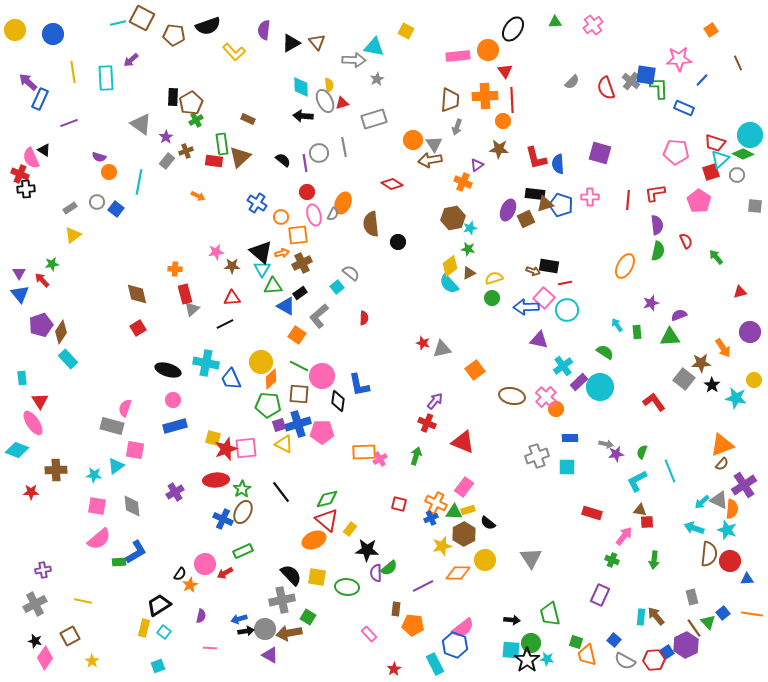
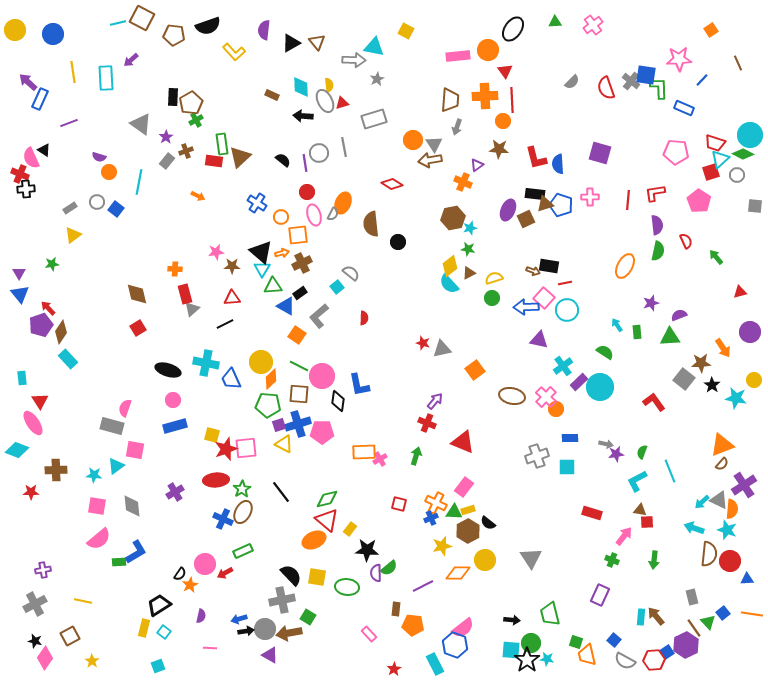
brown rectangle at (248, 119): moved 24 px right, 24 px up
red arrow at (42, 280): moved 6 px right, 28 px down
yellow square at (213, 438): moved 1 px left, 3 px up
brown hexagon at (464, 534): moved 4 px right, 3 px up
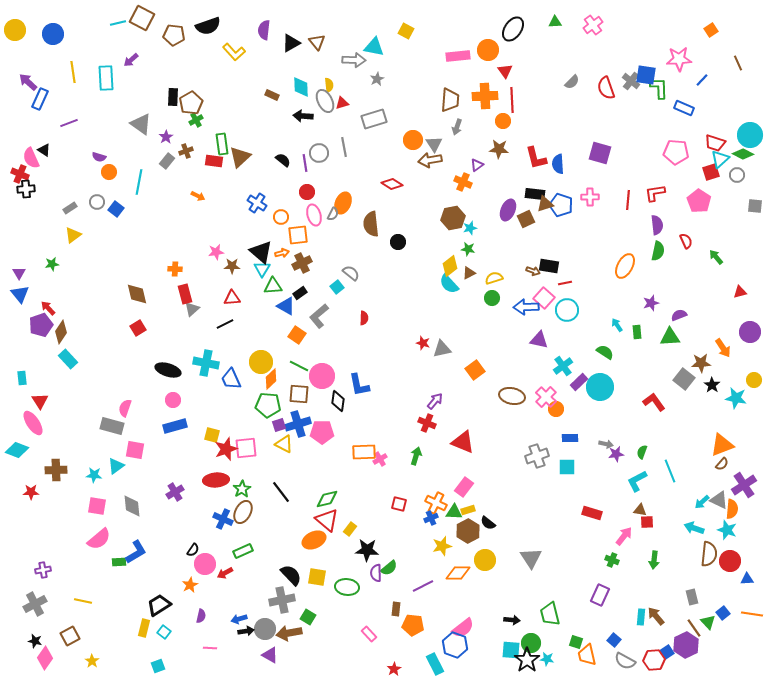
black semicircle at (180, 574): moved 13 px right, 24 px up
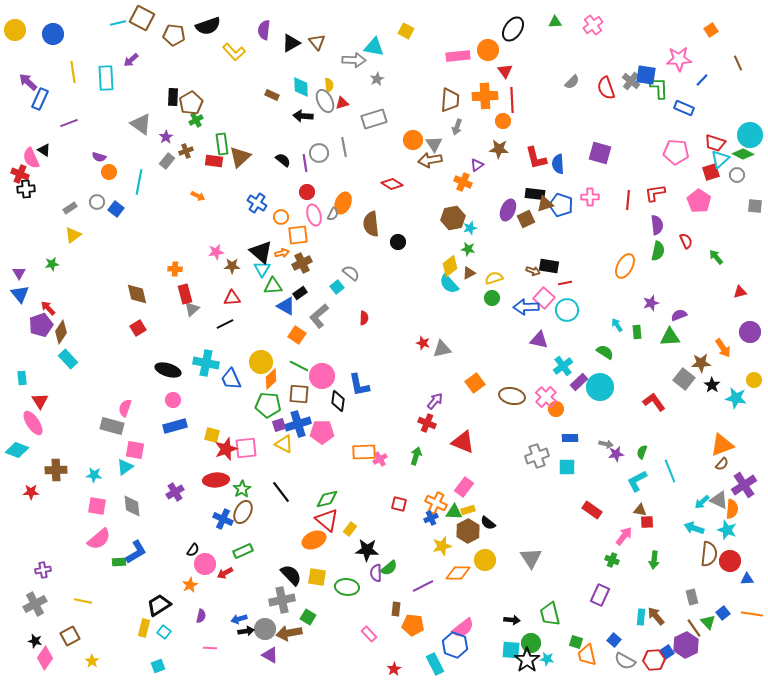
orange square at (475, 370): moved 13 px down
cyan triangle at (116, 466): moved 9 px right, 1 px down
red rectangle at (592, 513): moved 3 px up; rotated 18 degrees clockwise
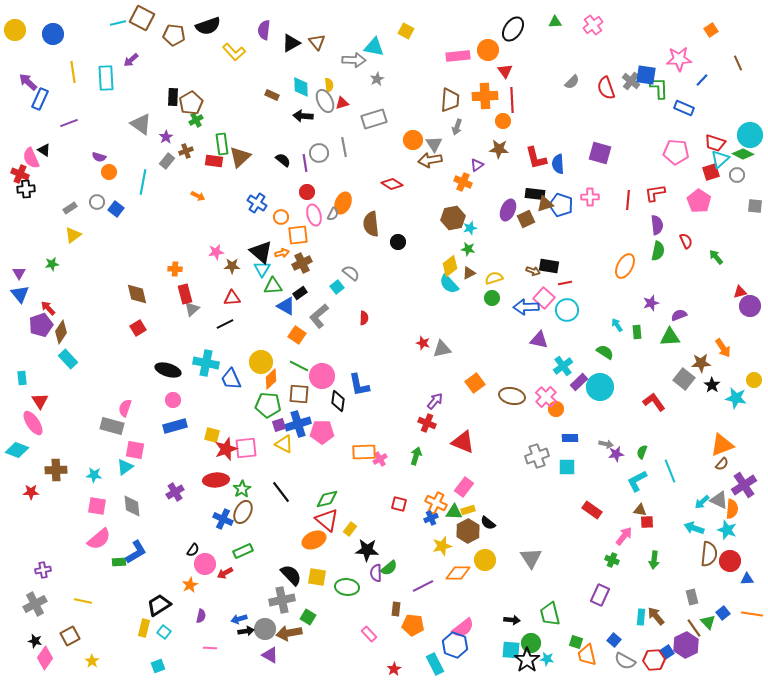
cyan line at (139, 182): moved 4 px right
purple circle at (750, 332): moved 26 px up
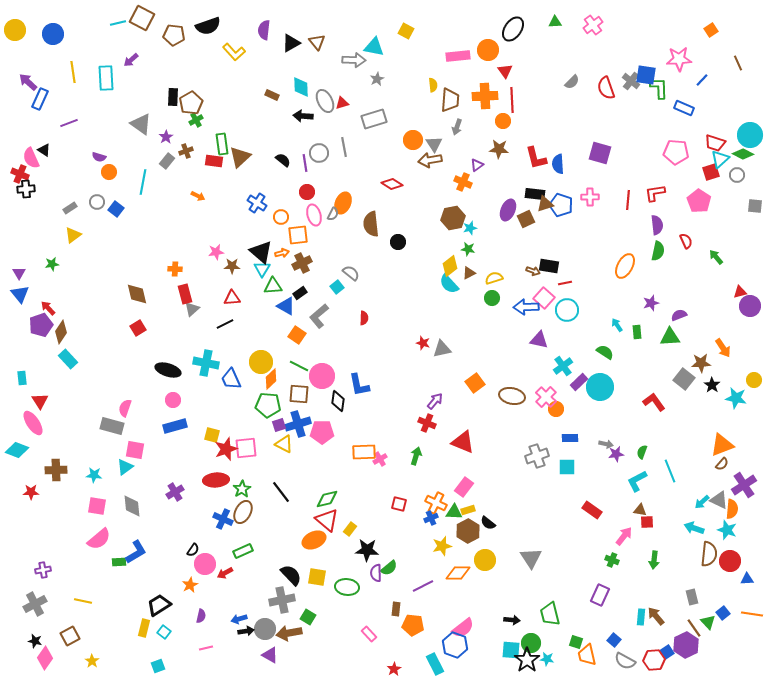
yellow semicircle at (329, 85): moved 104 px right
pink line at (210, 648): moved 4 px left; rotated 16 degrees counterclockwise
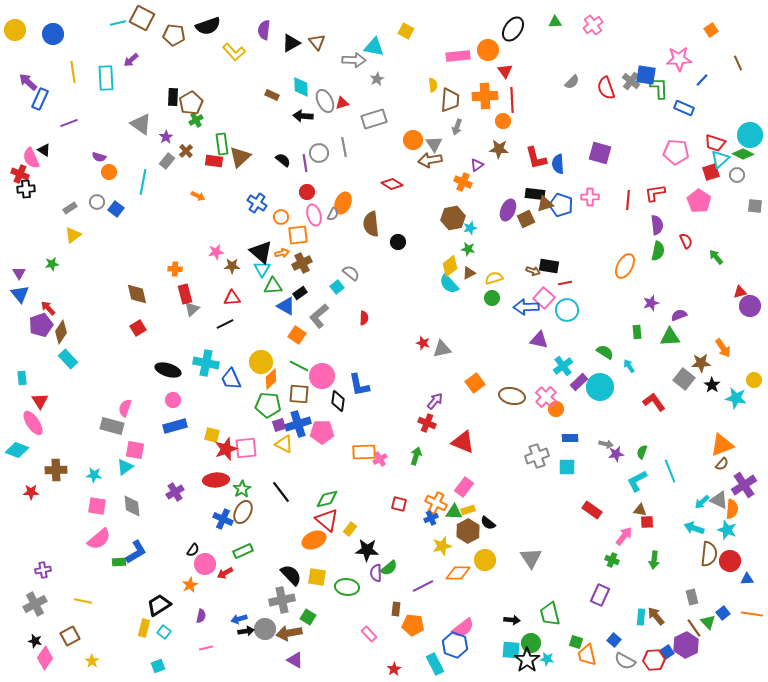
brown cross at (186, 151): rotated 24 degrees counterclockwise
cyan arrow at (617, 325): moved 12 px right, 41 px down
purple triangle at (270, 655): moved 25 px right, 5 px down
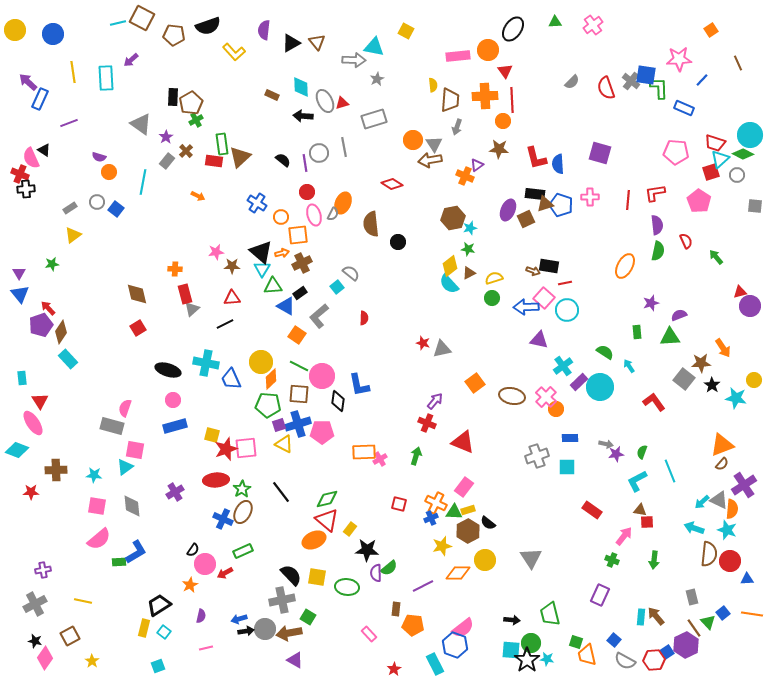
orange cross at (463, 182): moved 2 px right, 6 px up
